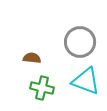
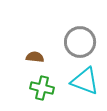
brown semicircle: moved 3 px right, 1 px up
cyan triangle: moved 1 px left
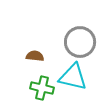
brown semicircle: moved 1 px up
cyan triangle: moved 12 px left, 4 px up; rotated 8 degrees counterclockwise
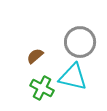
brown semicircle: rotated 48 degrees counterclockwise
green cross: rotated 15 degrees clockwise
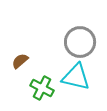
brown semicircle: moved 15 px left, 5 px down
cyan triangle: moved 3 px right
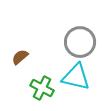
brown semicircle: moved 4 px up
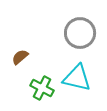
gray circle: moved 9 px up
cyan triangle: moved 1 px right, 1 px down
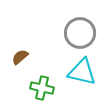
cyan triangle: moved 5 px right, 6 px up
green cross: rotated 15 degrees counterclockwise
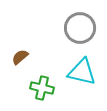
gray circle: moved 5 px up
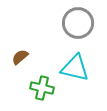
gray circle: moved 2 px left, 5 px up
cyan triangle: moved 7 px left, 4 px up
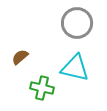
gray circle: moved 1 px left
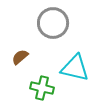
gray circle: moved 24 px left
